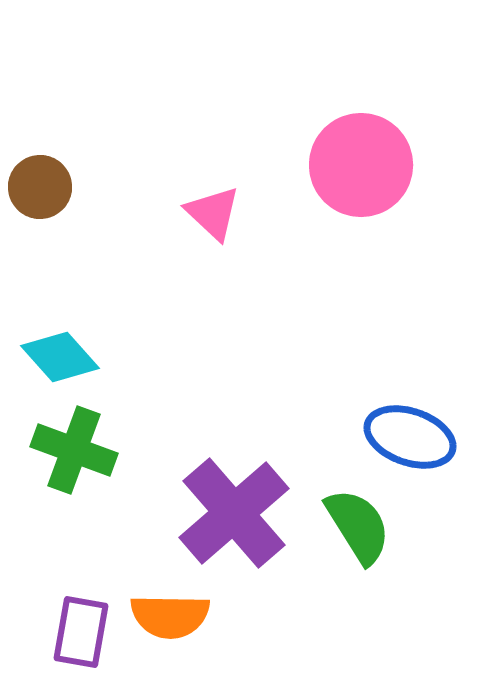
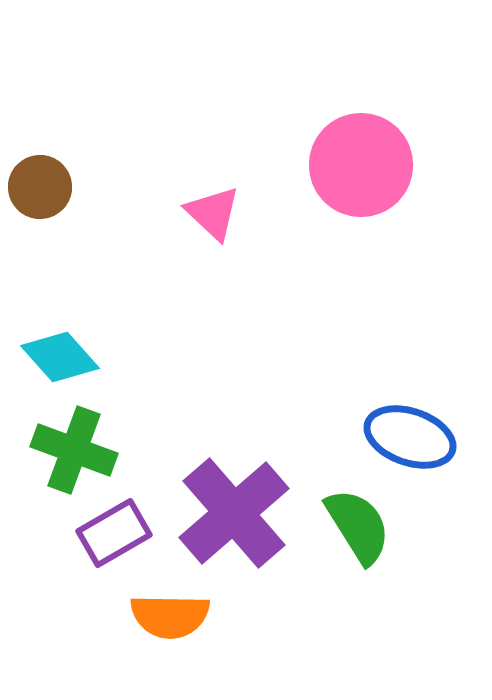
purple rectangle: moved 33 px right, 99 px up; rotated 50 degrees clockwise
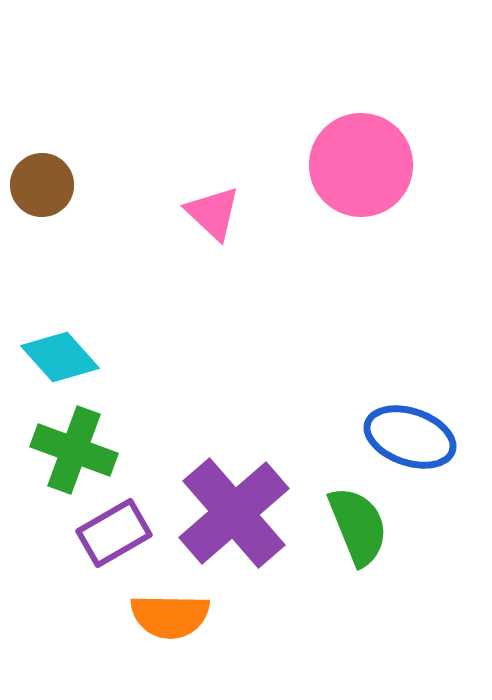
brown circle: moved 2 px right, 2 px up
green semicircle: rotated 10 degrees clockwise
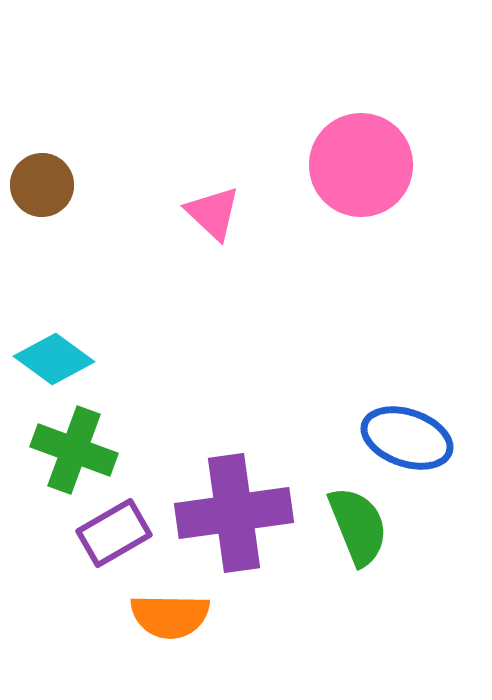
cyan diamond: moved 6 px left, 2 px down; rotated 12 degrees counterclockwise
blue ellipse: moved 3 px left, 1 px down
purple cross: rotated 33 degrees clockwise
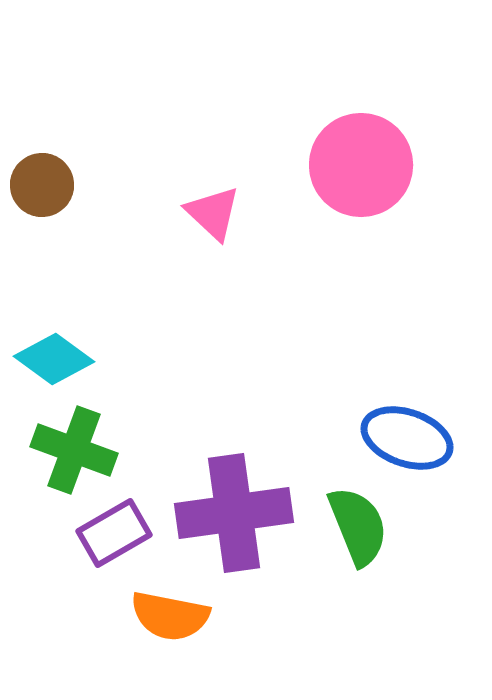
orange semicircle: rotated 10 degrees clockwise
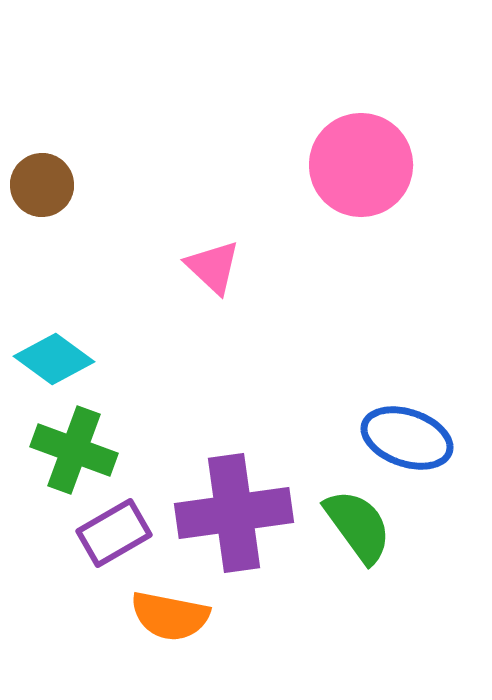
pink triangle: moved 54 px down
green semicircle: rotated 14 degrees counterclockwise
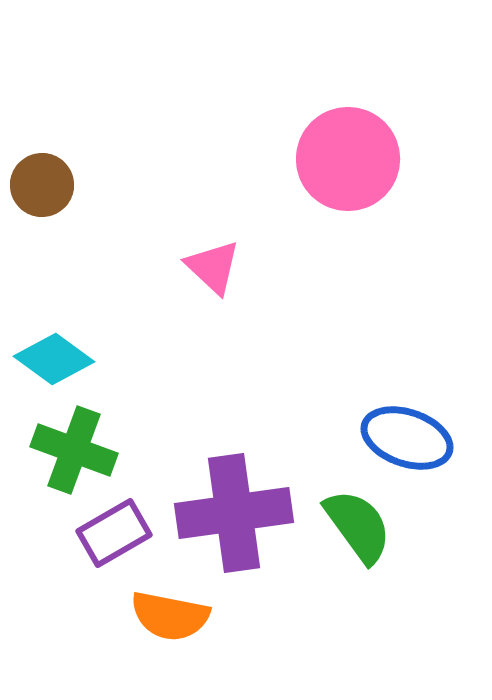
pink circle: moved 13 px left, 6 px up
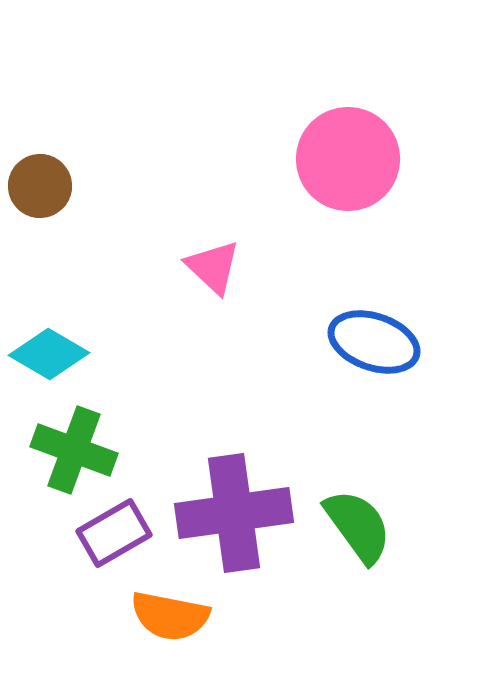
brown circle: moved 2 px left, 1 px down
cyan diamond: moved 5 px left, 5 px up; rotated 6 degrees counterclockwise
blue ellipse: moved 33 px left, 96 px up
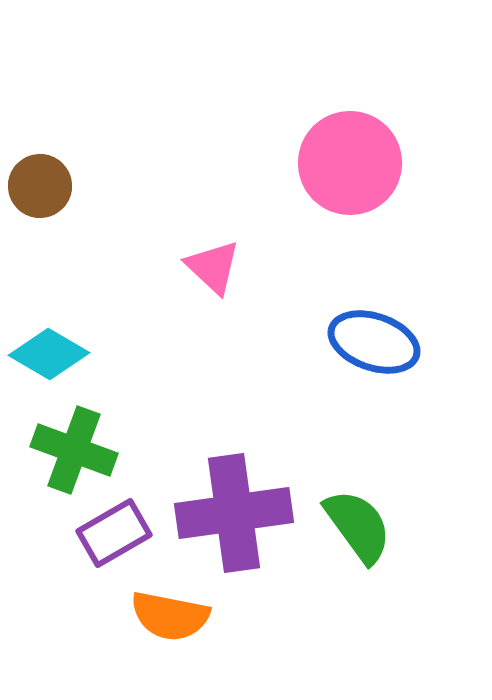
pink circle: moved 2 px right, 4 px down
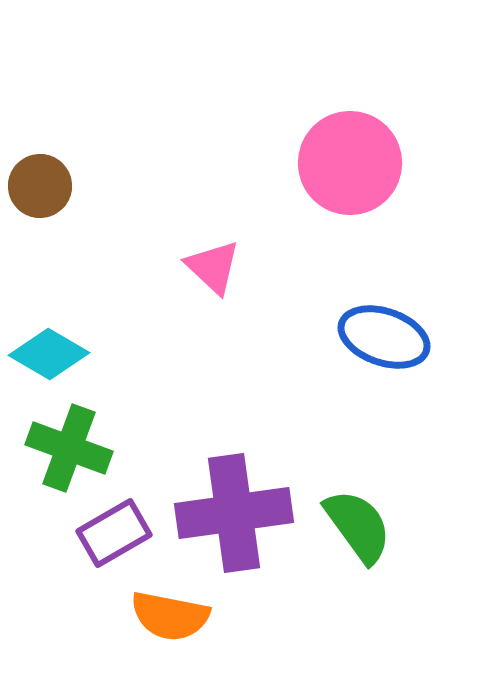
blue ellipse: moved 10 px right, 5 px up
green cross: moved 5 px left, 2 px up
